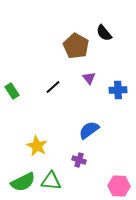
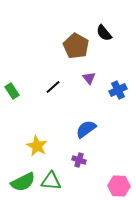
blue cross: rotated 24 degrees counterclockwise
blue semicircle: moved 3 px left, 1 px up
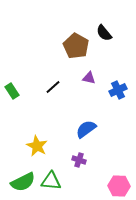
purple triangle: rotated 40 degrees counterclockwise
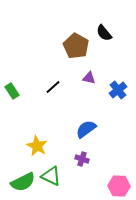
blue cross: rotated 12 degrees counterclockwise
purple cross: moved 3 px right, 1 px up
green triangle: moved 5 px up; rotated 20 degrees clockwise
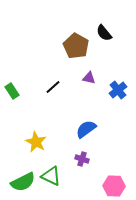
yellow star: moved 1 px left, 4 px up
pink hexagon: moved 5 px left
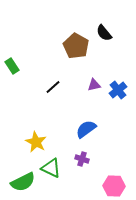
purple triangle: moved 5 px right, 7 px down; rotated 24 degrees counterclockwise
green rectangle: moved 25 px up
green triangle: moved 8 px up
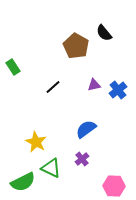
green rectangle: moved 1 px right, 1 px down
purple cross: rotated 32 degrees clockwise
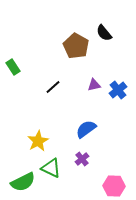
yellow star: moved 2 px right, 1 px up; rotated 15 degrees clockwise
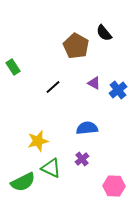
purple triangle: moved 2 px up; rotated 40 degrees clockwise
blue semicircle: moved 1 px right, 1 px up; rotated 30 degrees clockwise
yellow star: rotated 15 degrees clockwise
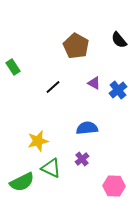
black semicircle: moved 15 px right, 7 px down
green semicircle: moved 1 px left
